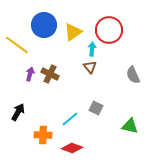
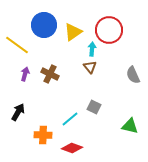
purple arrow: moved 5 px left
gray square: moved 2 px left, 1 px up
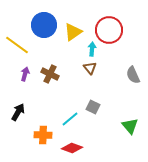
brown triangle: moved 1 px down
gray square: moved 1 px left
green triangle: rotated 36 degrees clockwise
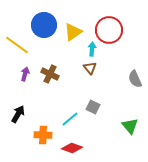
gray semicircle: moved 2 px right, 4 px down
black arrow: moved 2 px down
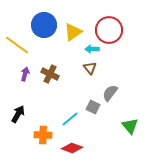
cyan arrow: rotated 96 degrees counterclockwise
gray semicircle: moved 25 px left, 14 px down; rotated 60 degrees clockwise
